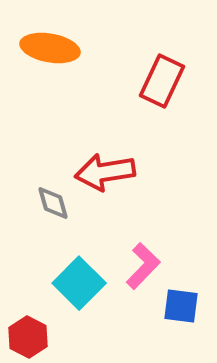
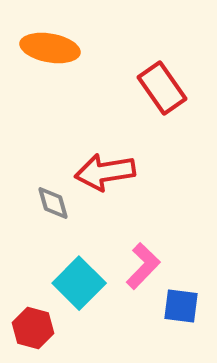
red rectangle: moved 7 px down; rotated 60 degrees counterclockwise
red hexagon: moved 5 px right, 9 px up; rotated 12 degrees counterclockwise
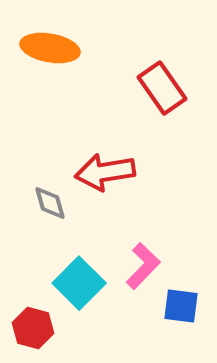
gray diamond: moved 3 px left
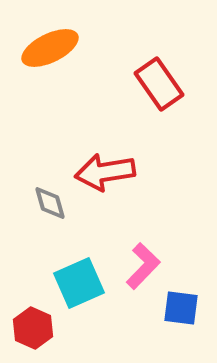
orange ellipse: rotated 36 degrees counterclockwise
red rectangle: moved 3 px left, 4 px up
cyan square: rotated 21 degrees clockwise
blue square: moved 2 px down
red hexagon: rotated 9 degrees clockwise
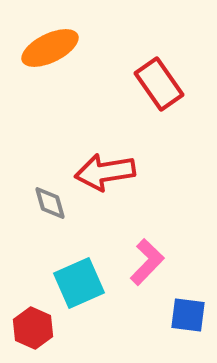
pink L-shape: moved 4 px right, 4 px up
blue square: moved 7 px right, 7 px down
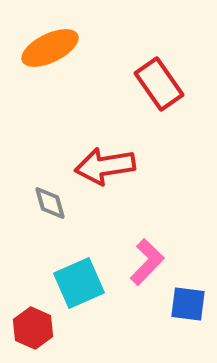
red arrow: moved 6 px up
blue square: moved 11 px up
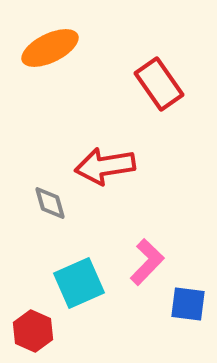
red hexagon: moved 3 px down
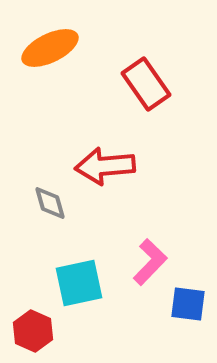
red rectangle: moved 13 px left
red arrow: rotated 4 degrees clockwise
pink L-shape: moved 3 px right
cyan square: rotated 12 degrees clockwise
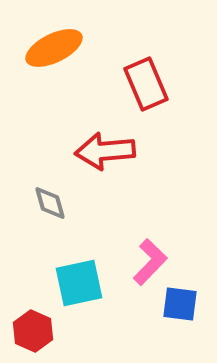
orange ellipse: moved 4 px right
red rectangle: rotated 12 degrees clockwise
red arrow: moved 15 px up
blue square: moved 8 px left
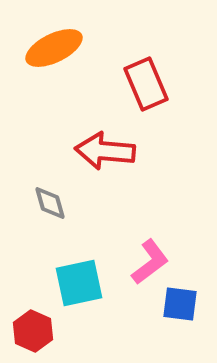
red arrow: rotated 10 degrees clockwise
pink L-shape: rotated 9 degrees clockwise
